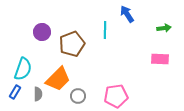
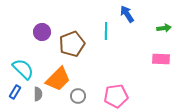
cyan line: moved 1 px right, 1 px down
pink rectangle: moved 1 px right
cyan semicircle: rotated 65 degrees counterclockwise
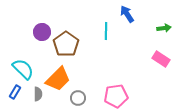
brown pentagon: moved 6 px left; rotated 15 degrees counterclockwise
pink rectangle: rotated 30 degrees clockwise
gray circle: moved 2 px down
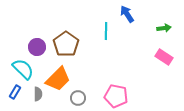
purple circle: moved 5 px left, 15 px down
pink rectangle: moved 3 px right, 2 px up
pink pentagon: rotated 20 degrees clockwise
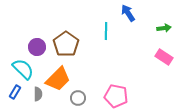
blue arrow: moved 1 px right, 1 px up
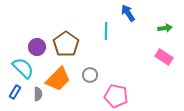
green arrow: moved 1 px right
cyan semicircle: moved 1 px up
gray circle: moved 12 px right, 23 px up
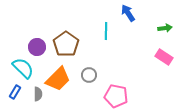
gray circle: moved 1 px left
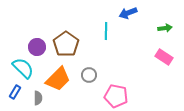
blue arrow: rotated 78 degrees counterclockwise
gray semicircle: moved 4 px down
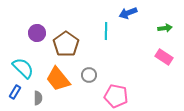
purple circle: moved 14 px up
orange trapezoid: rotated 96 degrees clockwise
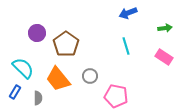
cyan line: moved 20 px right, 15 px down; rotated 18 degrees counterclockwise
gray circle: moved 1 px right, 1 px down
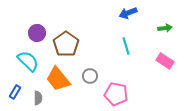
pink rectangle: moved 1 px right, 4 px down
cyan semicircle: moved 5 px right, 7 px up
pink pentagon: moved 2 px up
